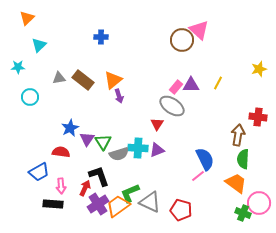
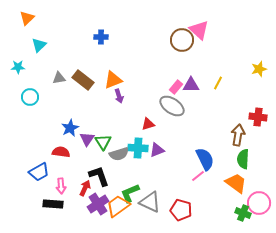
orange triangle at (113, 80): rotated 18 degrees clockwise
red triangle at (157, 124): moved 9 px left; rotated 40 degrees clockwise
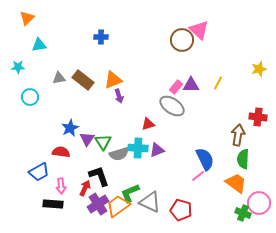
cyan triangle at (39, 45): rotated 35 degrees clockwise
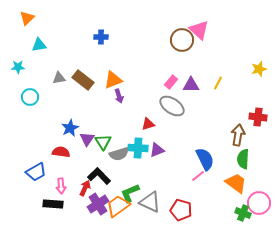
pink rectangle at (176, 87): moved 5 px left, 5 px up
blue trapezoid at (39, 172): moved 3 px left
black L-shape at (99, 176): rotated 25 degrees counterclockwise
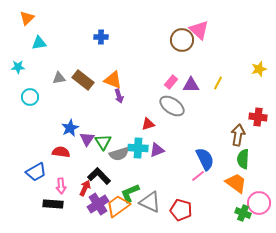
cyan triangle at (39, 45): moved 2 px up
orange triangle at (113, 80): rotated 42 degrees clockwise
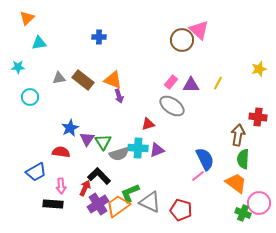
blue cross at (101, 37): moved 2 px left
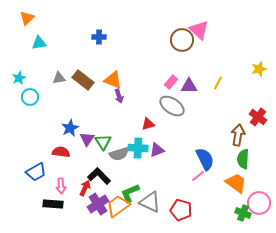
cyan star at (18, 67): moved 1 px right, 11 px down; rotated 24 degrees counterclockwise
purple triangle at (191, 85): moved 2 px left, 1 px down
red cross at (258, 117): rotated 30 degrees clockwise
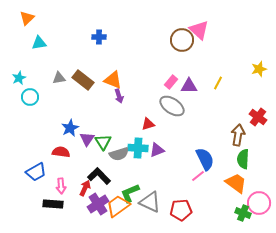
red pentagon at (181, 210): rotated 20 degrees counterclockwise
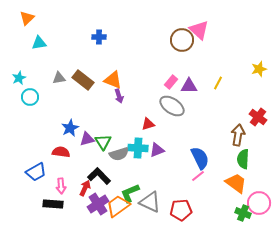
purple triangle at (87, 139): rotated 42 degrees clockwise
blue semicircle at (205, 159): moved 5 px left, 1 px up
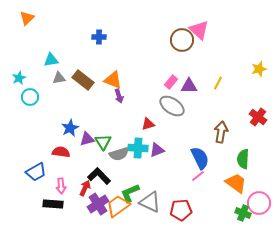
cyan triangle at (39, 43): moved 12 px right, 17 px down
brown arrow at (238, 135): moved 17 px left, 3 px up
